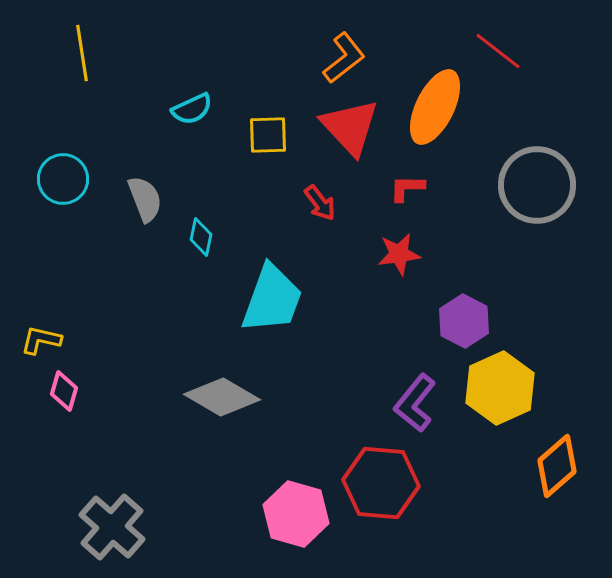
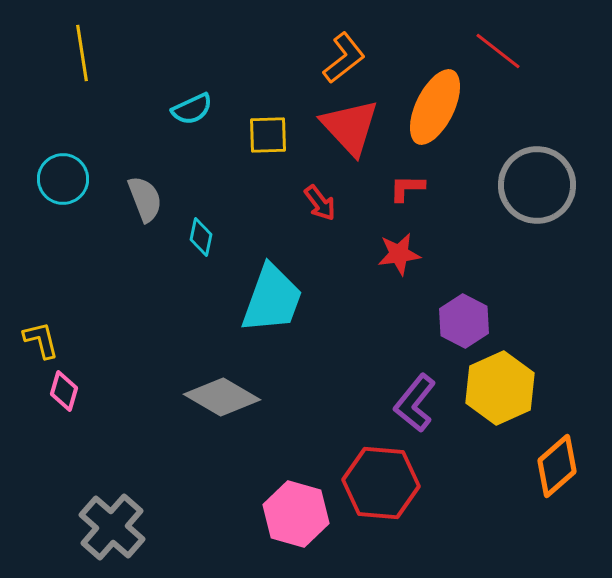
yellow L-shape: rotated 63 degrees clockwise
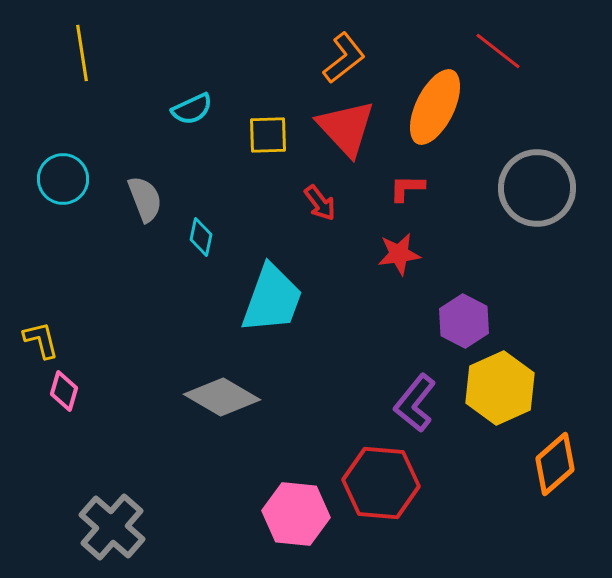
red triangle: moved 4 px left, 1 px down
gray circle: moved 3 px down
orange diamond: moved 2 px left, 2 px up
pink hexagon: rotated 10 degrees counterclockwise
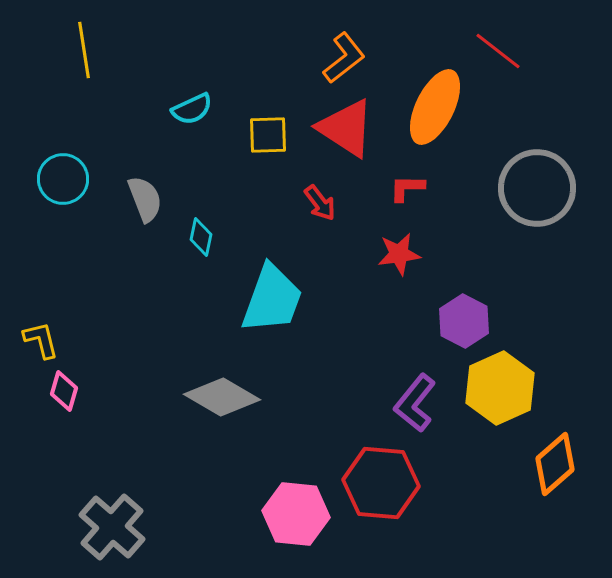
yellow line: moved 2 px right, 3 px up
red triangle: rotated 14 degrees counterclockwise
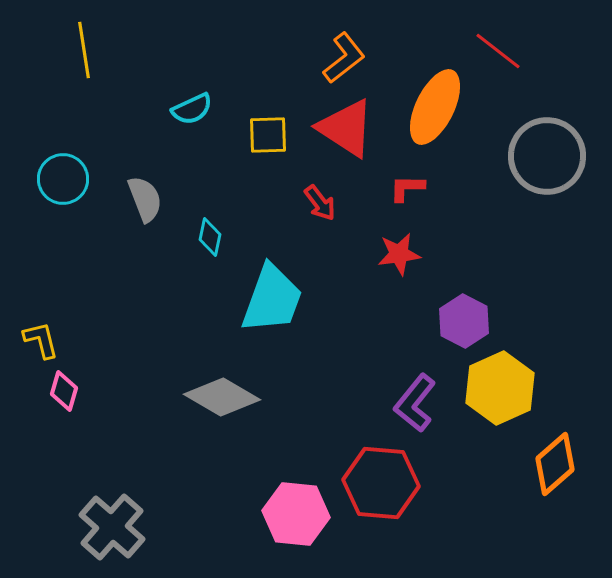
gray circle: moved 10 px right, 32 px up
cyan diamond: moved 9 px right
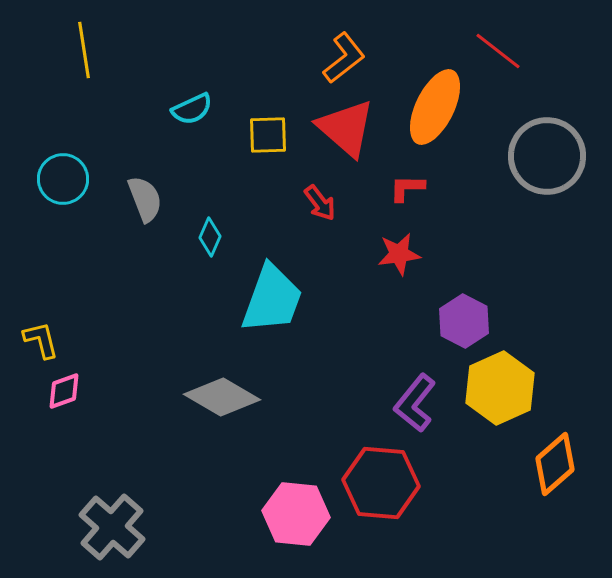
red triangle: rotated 8 degrees clockwise
cyan diamond: rotated 12 degrees clockwise
pink diamond: rotated 54 degrees clockwise
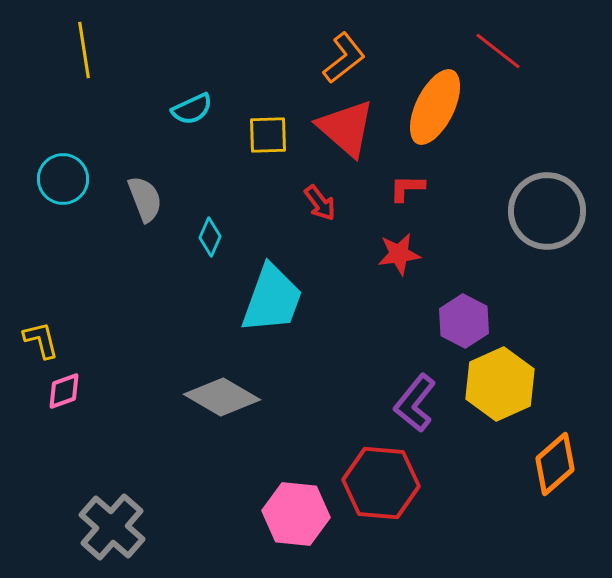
gray circle: moved 55 px down
yellow hexagon: moved 4 px up
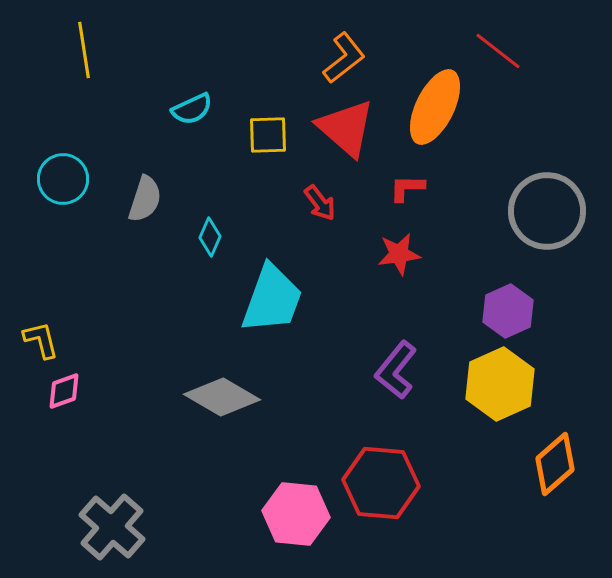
gray semicircle: rotated 39 degrees clockwise
purple hexagon: moved 44 px right, 10 px up; rotated 9 degrees clockwise
purple L-shape: moved 19 px left, 33 px up
